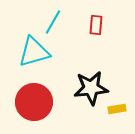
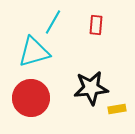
red circle: moved 3 px left, 4 px up
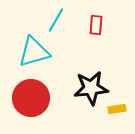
cyan line: moved 3 px right, 2 px up
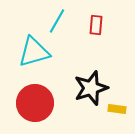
cyan line: moved 1 px right, 1 px down
black star: rotated 12 degrees counterclockwise
red circle: moved 4 px right, 5 px down
yellow rectangle: rotated 18 degrees clockwise
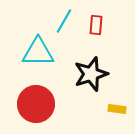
cyan line: moved 7 px right
cyan triangle: moved 4 px right; rotated 16 degrees clockwise
black star: moved 14 px up
red circle: moved 1 px right, 1 px down
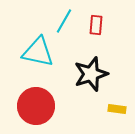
cyan triangle: rotated 12 degrees clockwise
red circle: moved 2 px down
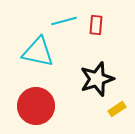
cyan line: rotated 45 degrees clockwise
black star: moved 6 px right, 5 px down
yellow rectangle: rotated 42 degrees counterclockwise
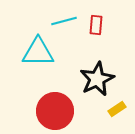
cyan triangle: rotated 12 degrees counterclockwise
black star: rotated 8 degrees counterclockwise
red circle: moved 19 px right, 5 px down
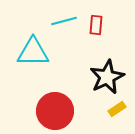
cyan triangle: moved 5 px left
black star: moved 10 px right, 2 px up
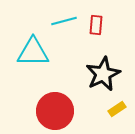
black star: moved 4 px left, 3 px up
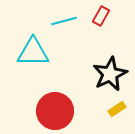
red rectangle: moved 5 px right, 9 px up; rotated 24 degrees clockwise
black star: moved 7 px right
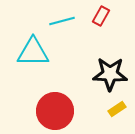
cyan line: moved 2 px left
black star: rotated 28 degrees clockwise
